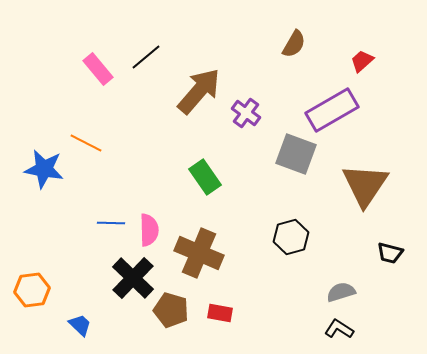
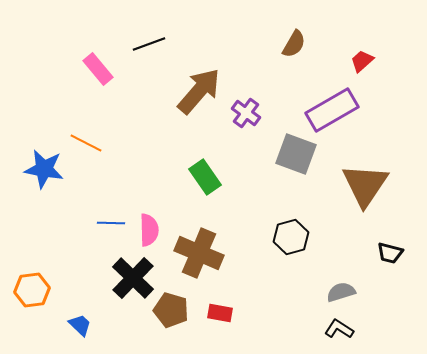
black line: moved 3 px right, 13 px up; rotated 20 degrees clockwise
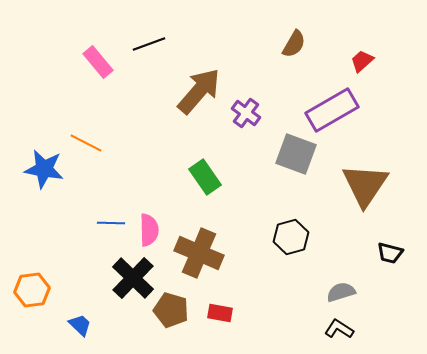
pink rectangle: moved 7 px up
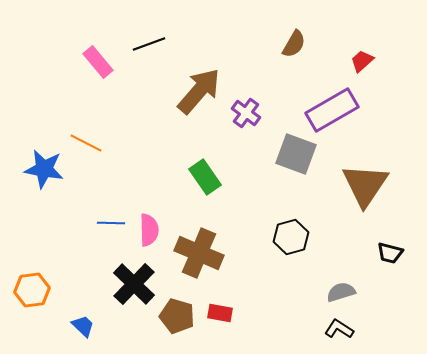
black cross: moved 1 px right, 6 px down
brown pentagon: moved 6 px right, 6 px down
blue trapezoid: moved 3 px right, 1 px down
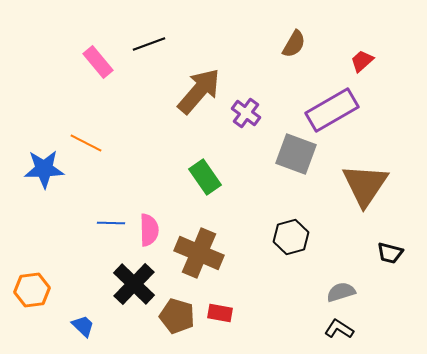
blue star: rotated 12 degrees counterclockwise
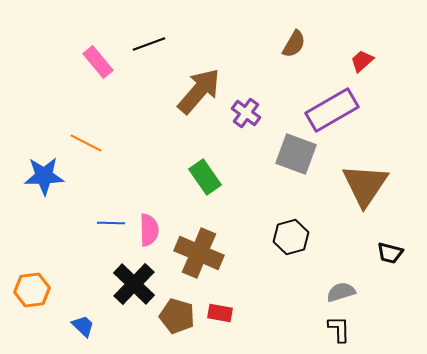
blue star: moved 7 px down
black L-shape: rotated 56 degrees clockwise
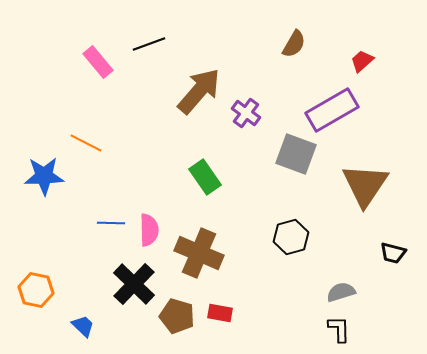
black trapezoid: moved 3 px right
orange hexagon: moved 4 px right; rotated 20 degrees clockwise
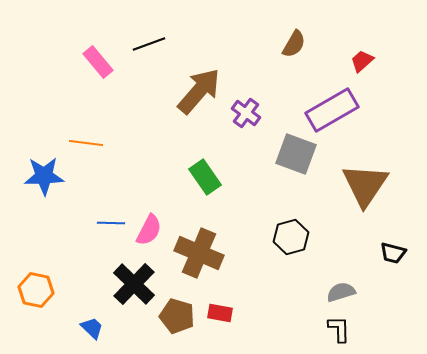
orange line: rotated 20 degrees counterclockwise
pink semicircle: rotated 28 degrees clockwise
blue trapezoid: moved 9 px right, 2 px down
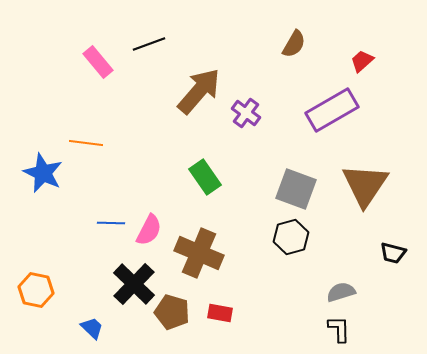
gray square: moved 35 px down
blue star: moved 1 px left, 3 px up; rotated 27 degrees clockwise
brown pentagon: moved 5 px left, 4 px up
